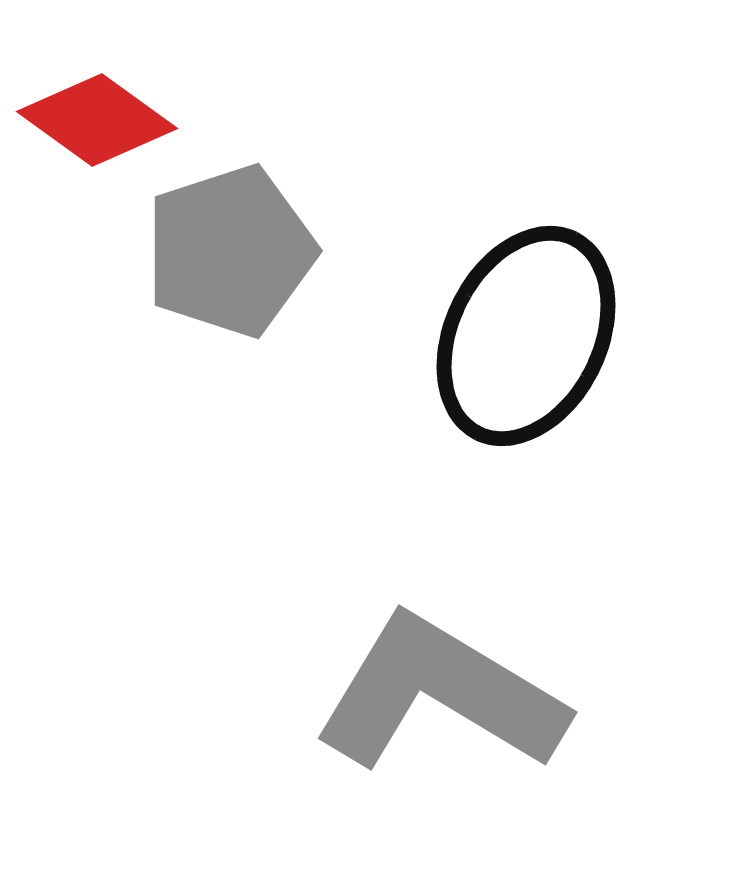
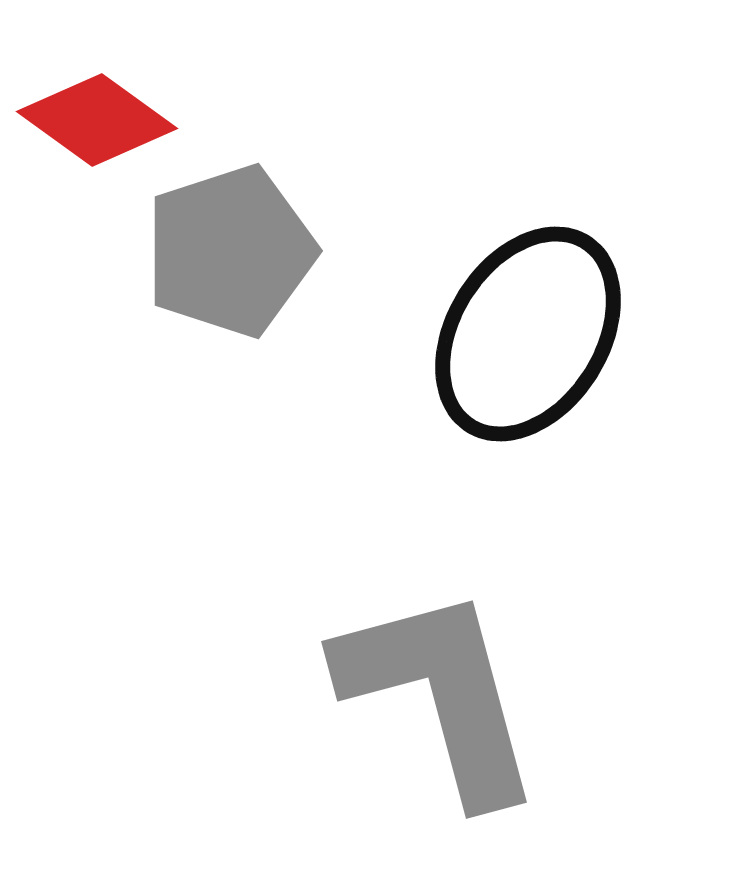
black ellipse: moved 2 px right, 2 px up; rotated 6 degrees clockwise
gray L-shape: rotated 44 degrees clockwise
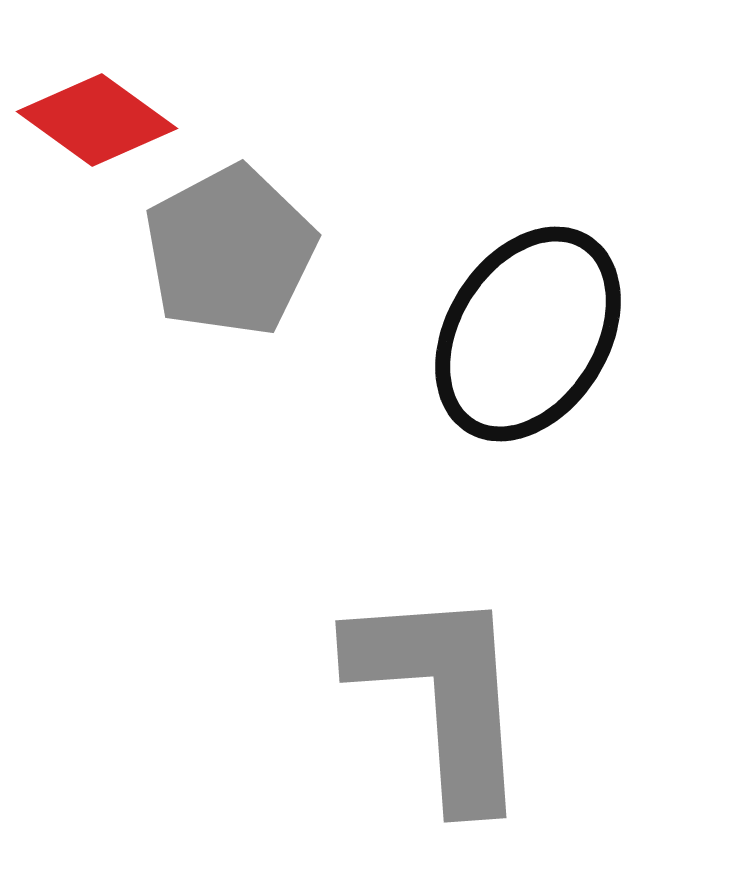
gray pentagon: rotated 10 degrees counterclockwise
gray L-shape: moved 2 px right, 1 px down; rotated 11 degrees clockwise
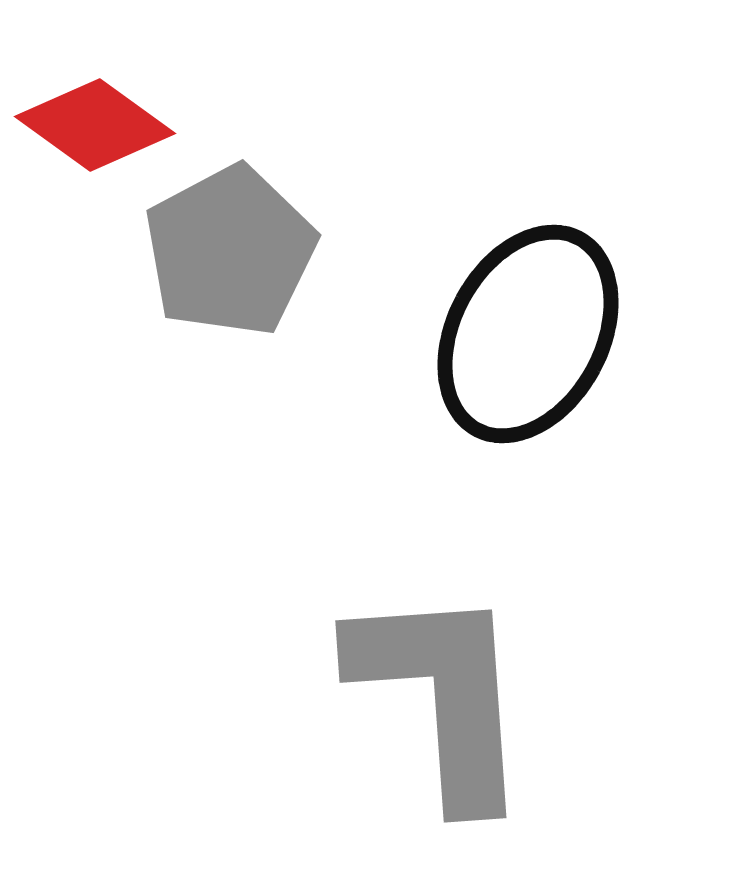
red diamond: moved 2 px left, 5 px down
black ellipse: rotated 4 degrees counterclockwise
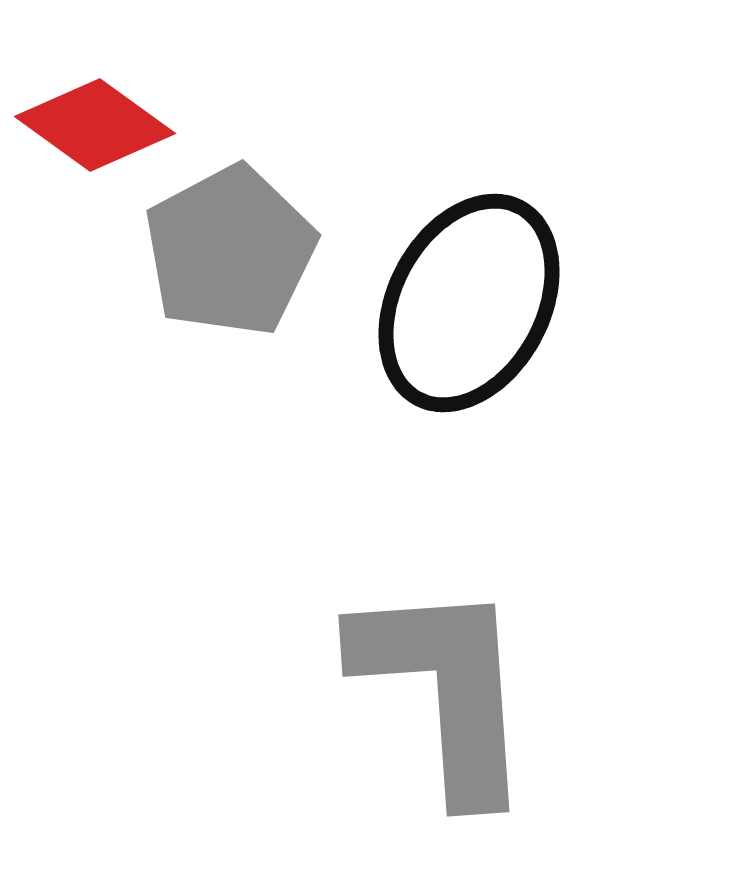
black ellipse: moved 59 px left, 31 px up
gray L-shape: moved 3 px right, 6 px up
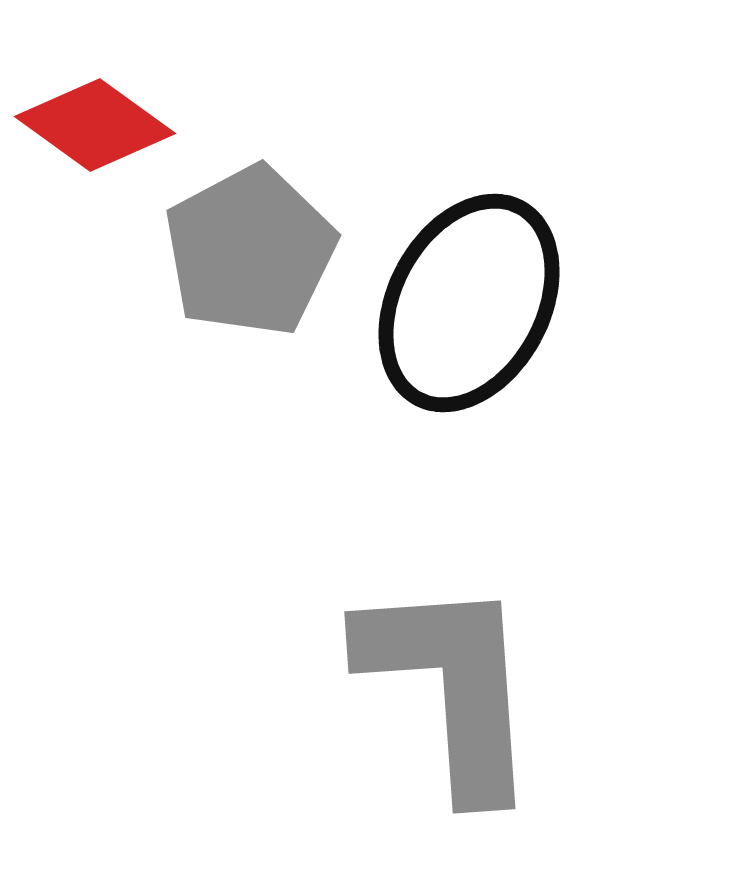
gray pentagon: moved 20 px right
gray L-shape: moved 6 px right, 3 px up
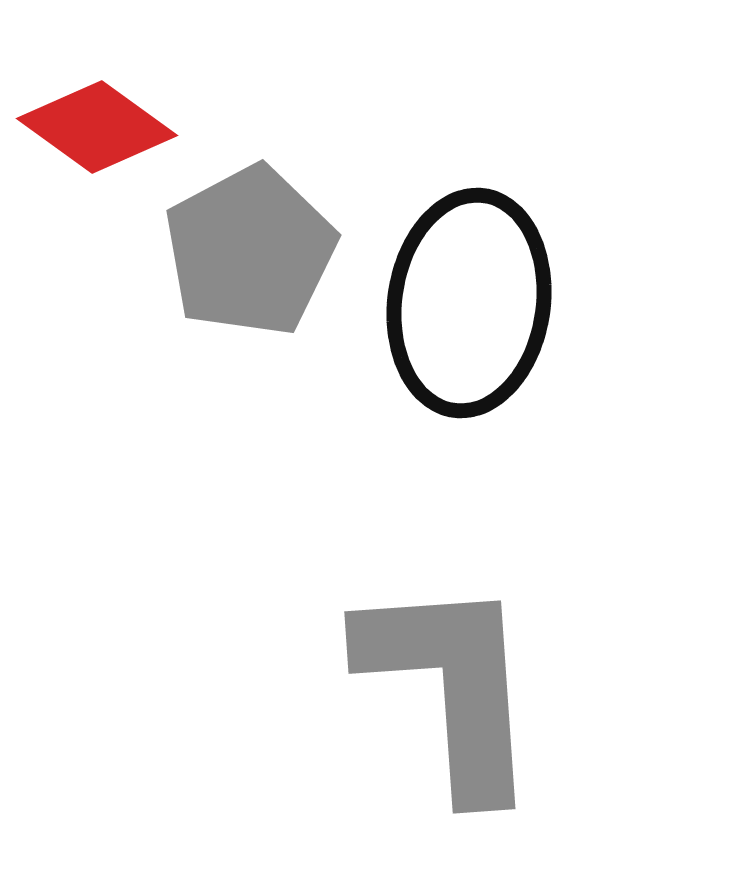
red diamond: moved 2 px right, 2 px down
black ellipse: rotated 20 degrees counterclockwise
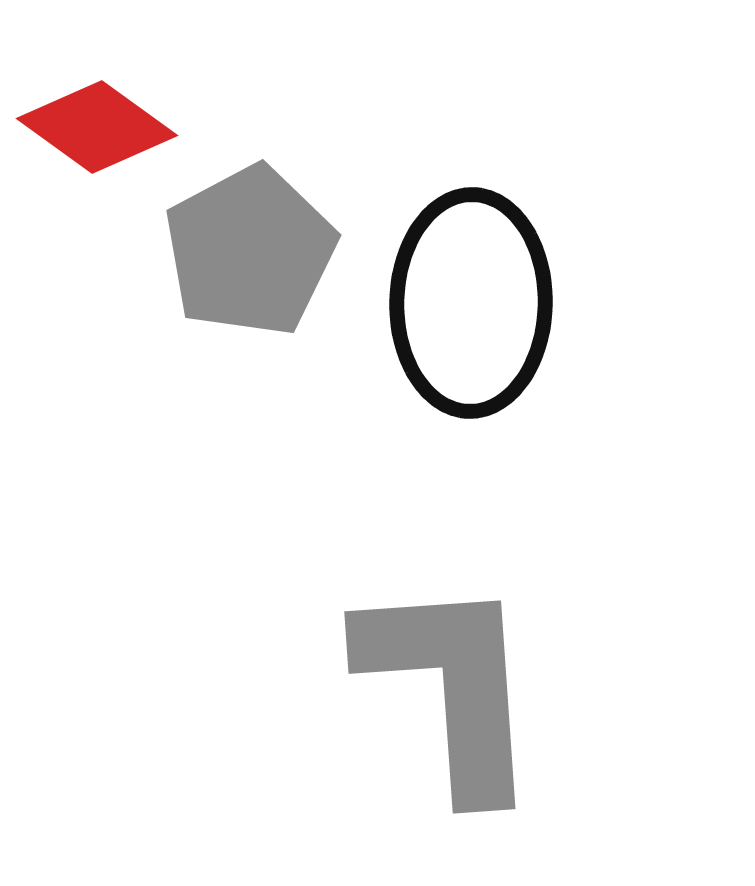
black ellipse: moved 2 px right; rotated 7 degrees counterclockwise
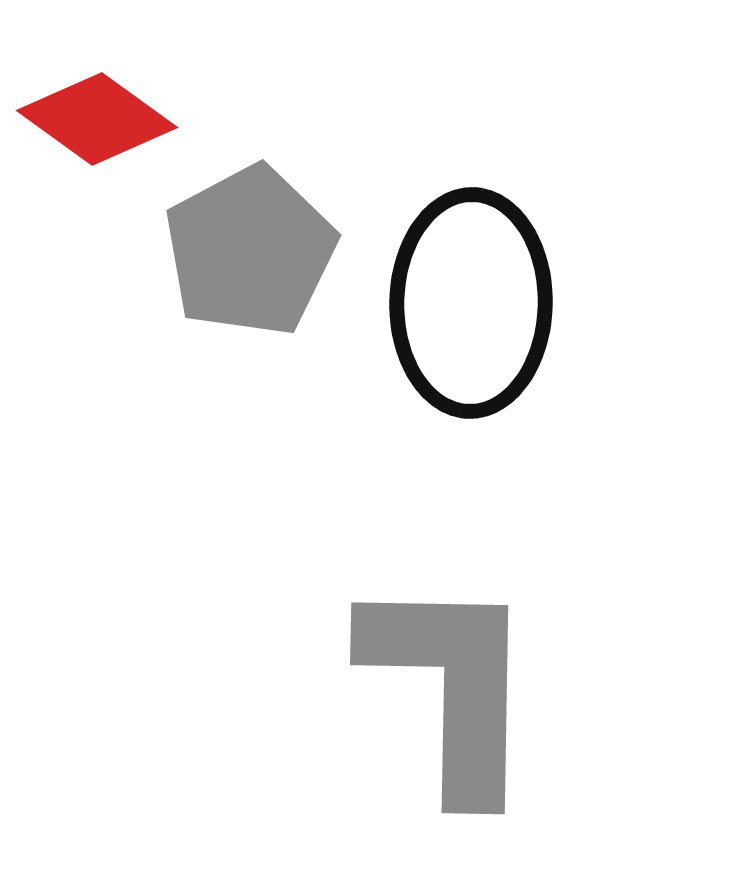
red diamond: moved 8 px up
gray L-shape: rotated 5 degrees clockwise
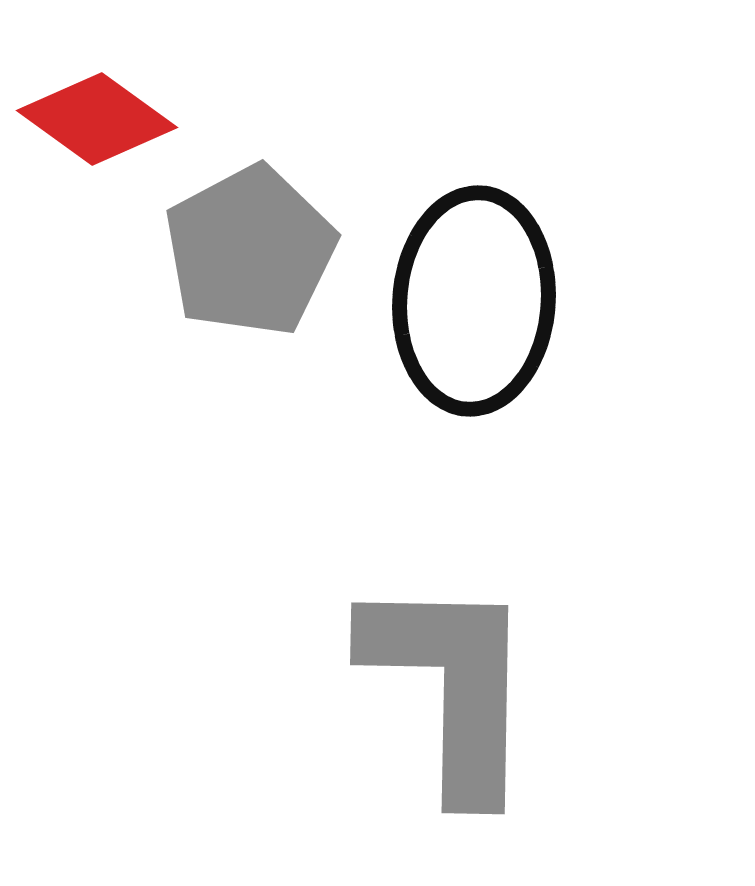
black ellipse: moved 3 px right, 2 px up; rotated 3 degrees clockwise
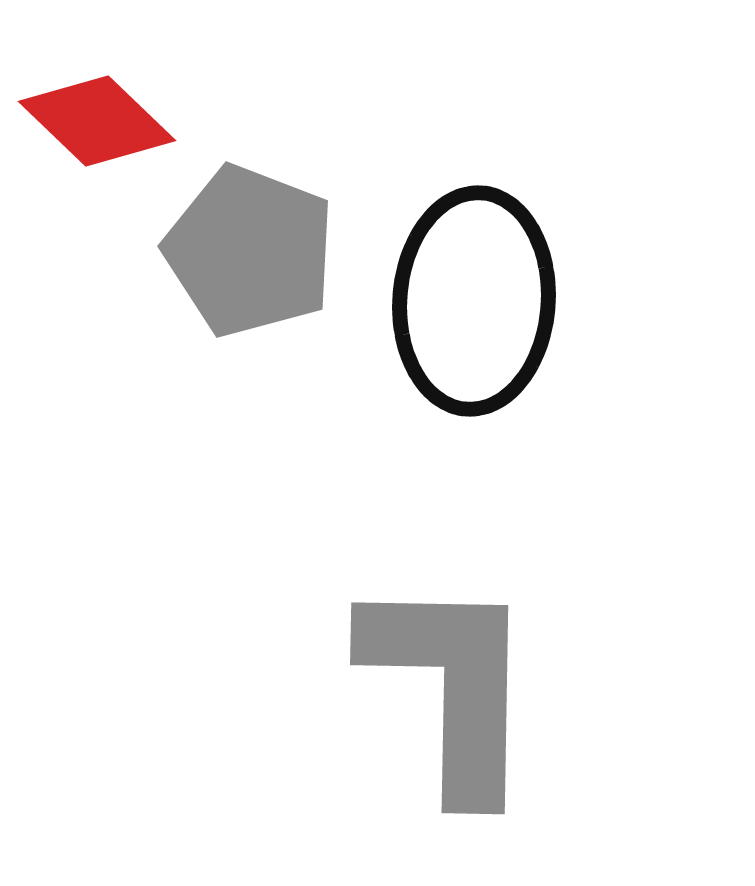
red diamond: moved 2 px down; rotated 8 degrees clockwise
gray pentagon: rotated 23 degrees counterclockwise
